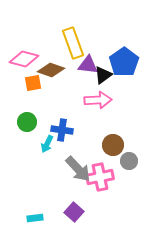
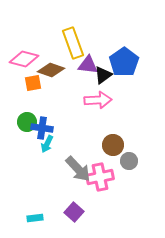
blue cross: moved 20 px left, 2 px up
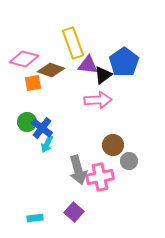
blue cross: rotated 30 degrees clockwise
gray arrow: moved 1 px down; rotated 28 degrees clockwise
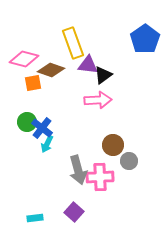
blue pentagon: moved 21 px right, 23 px up
pink cross: rotated 8 degrees clockwise
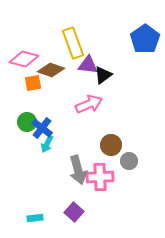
pink arrow: moved 9 px left, 4 px down; rotated 20 degrees counterclockwise
brown circle: moved 2 px left
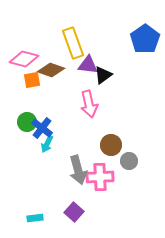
orange square: moved 1 px left, 3 px up
pink arrow: rotated 100 degrees clockwise
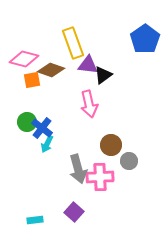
gray arrow: moved 1 px up
cyan rectangle: moved 2 px down
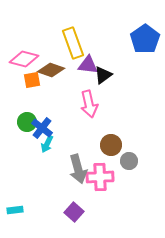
cyan rectangle: moved 20 px left, 10 px up
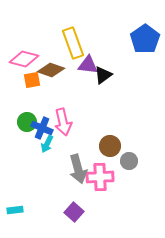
pink arrow: moved 26 px left, 18 px down
blue cross: rotated 15 degrees counterclockwise
brown circle: moved 1 px left, 1 px down
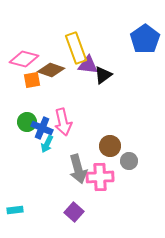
yellow rectangle: moved 3 px right, 5 px down
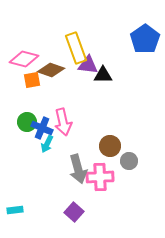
black triangle: rotated 36 degrees clockwise
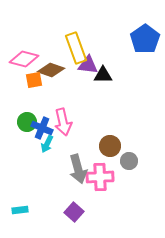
orange square: moved 2 px right
cyan rectangle: moved 5 px right
